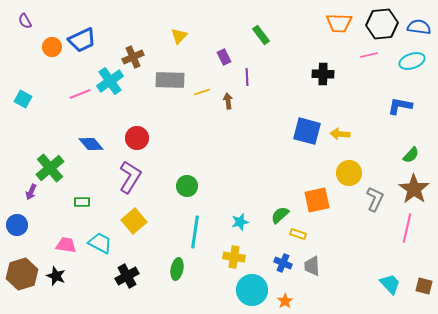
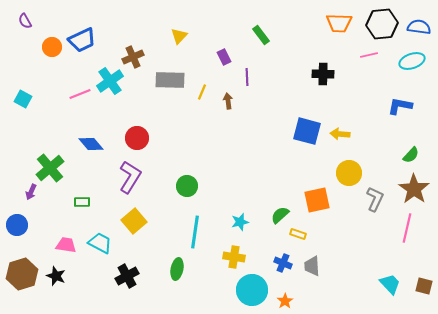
yellow line at (202, 92): rotated 49 degrees counterclockwise
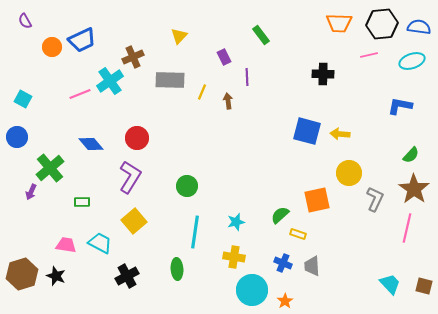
cyan star at (240, 222): moved 4 px left
blue circle at (17, 225): moved 88 px up
green ellipse at (177, 269): rotated 15 degrees counterclockwise
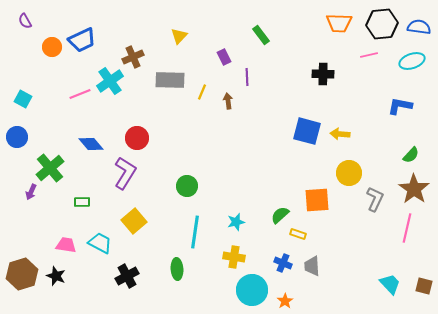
purple L-shape at (130, 177): moved 5 px left, 4 px up
orange square at (317, 200): rotated 8 degrees clockwise
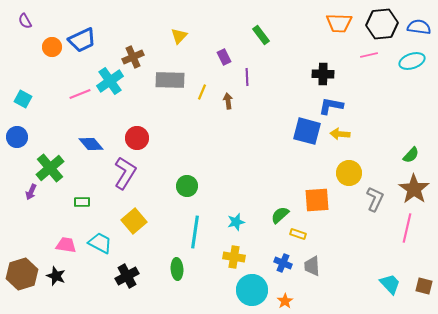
blue L-shape at (400, 106): moved 69 px left
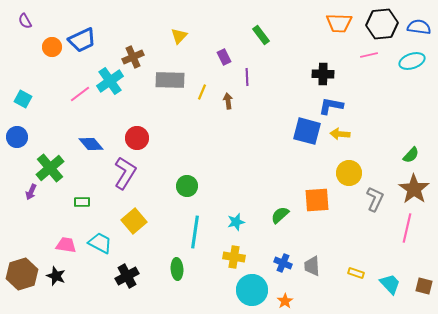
pink line at (80, 94): rotated 15 degrees counterclockwise
yellow rectangle at (298, 234): moved 58 px right, 39 px down
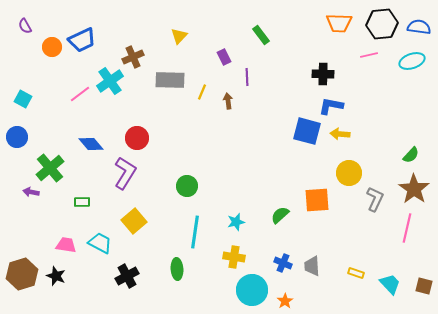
purple semicircle at (25, 21): moved 5 px down
purple arrow at (31, 192): rotated 77 degrees clockwise
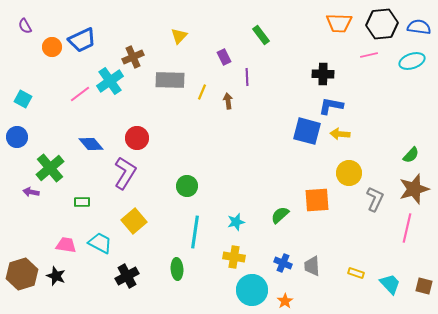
brown star at (414, 189): rotated 20 degrees clockwise
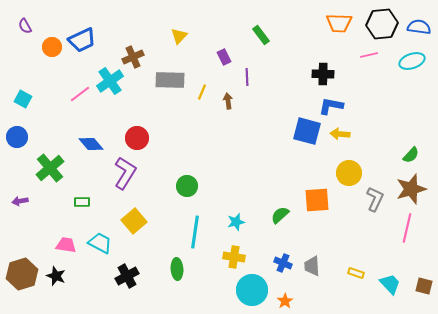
brown star at (414, 189): moved 3 px left
purple arrow at (31, 192): moved 11 px left, 9 px down; rotated 21 degrees counterclockwise
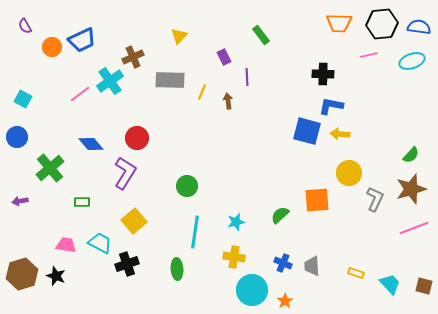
pink line at (407, 228): moved 7 px right; rotated 56 degrees clockwise
black cross at (127, 276): moved 12 px up; rotated 10 degrees clockwise
